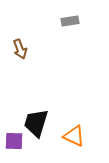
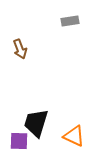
purple square: moved 5 px right
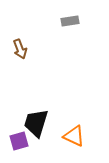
purple square: rotated 18 degrees counterclockwise
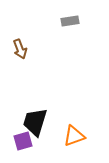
black trapezoid: moved 1 px left, 1 px up
orange triangle: rotated 45 degrees counterclockwise
purple square: moved 4 px right
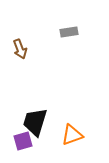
gray rectangle: moved 1 px left, 11 px down
orange triangle: moved 2 px left, 1 px up
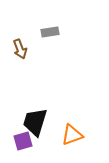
gray rectangle: moved 19 px left
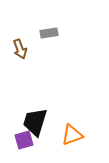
gray rectangle: moved 1 px left, 1 px down
purple square: moved 1 px right, 1 px up
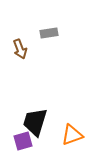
purple square: moved 1 px left, 1 px down
